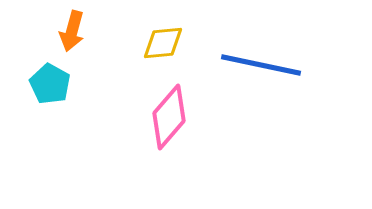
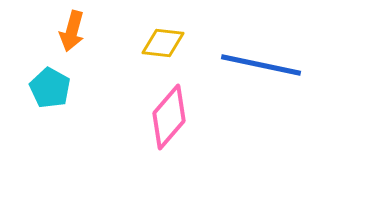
yellow diamond: rotated 12 degrees clockwise
cyan pentagon: moved 4 px down
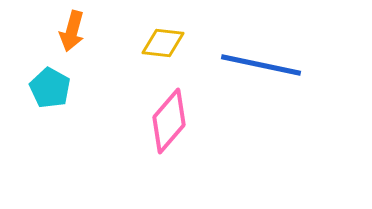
pink diamond: moved 4 px down
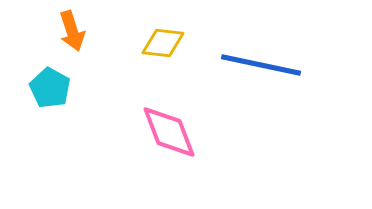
orange arrow: rotated 33 degrees counterclockwise
pink diamond: moved 11 px down; rotated 62 degrees counterclockwise
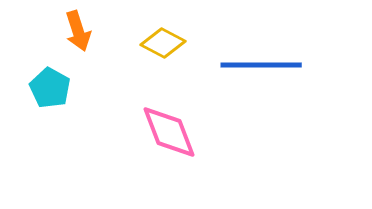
orange arrow: moved 6 px right
yellow diamond: rotated 21 degrees clockwise
blue line: rotated 12 degrees counterclockwise
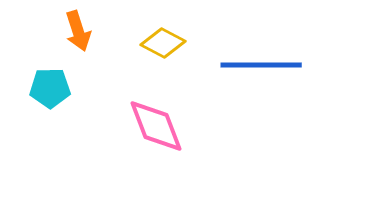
cyan pentagon: rotated 30 degrees counterclockwise
pink diamond: moved 13 px left, 6 px up
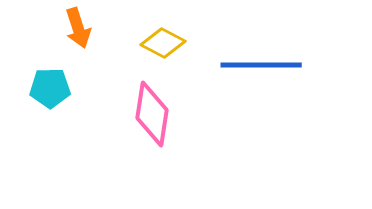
orange arrow: moved 3 px up
pink diamond: moved 4 px left, 12 px up; rotated 30 degrees clockwise
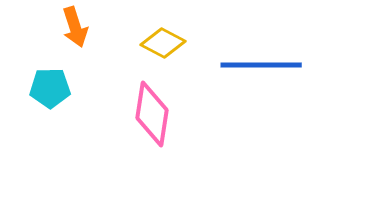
orange arrow: moved 3 px left, 1 px up
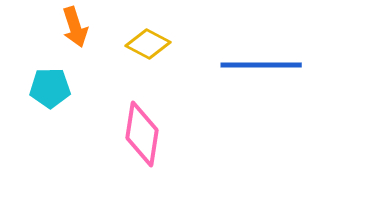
yellow diamond: moved 15 px left, 1 px down
pink diamond: moved 10 px left, 20 px down
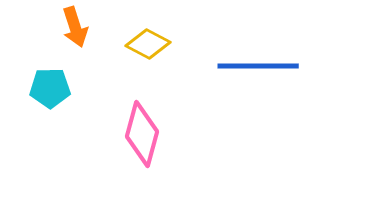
blue line: moved 3 px left, 1 px down
pink diamond: rotated 6 degrees clockwise
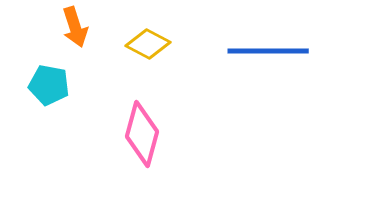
blue line: moved 10 px right, 15 px up
cyan pentagon: moved 1 px left, 3 px up; rotated 12 degrees clockwise
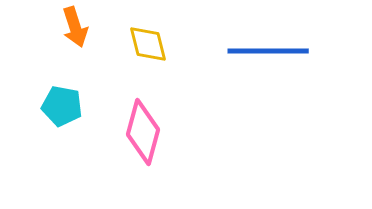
yellow diamond: rotated 48 degrees clockwise
cyan pentagon: moved 13 px right, 21 px down
pink diamond: moved 1 px right, 2 px up
